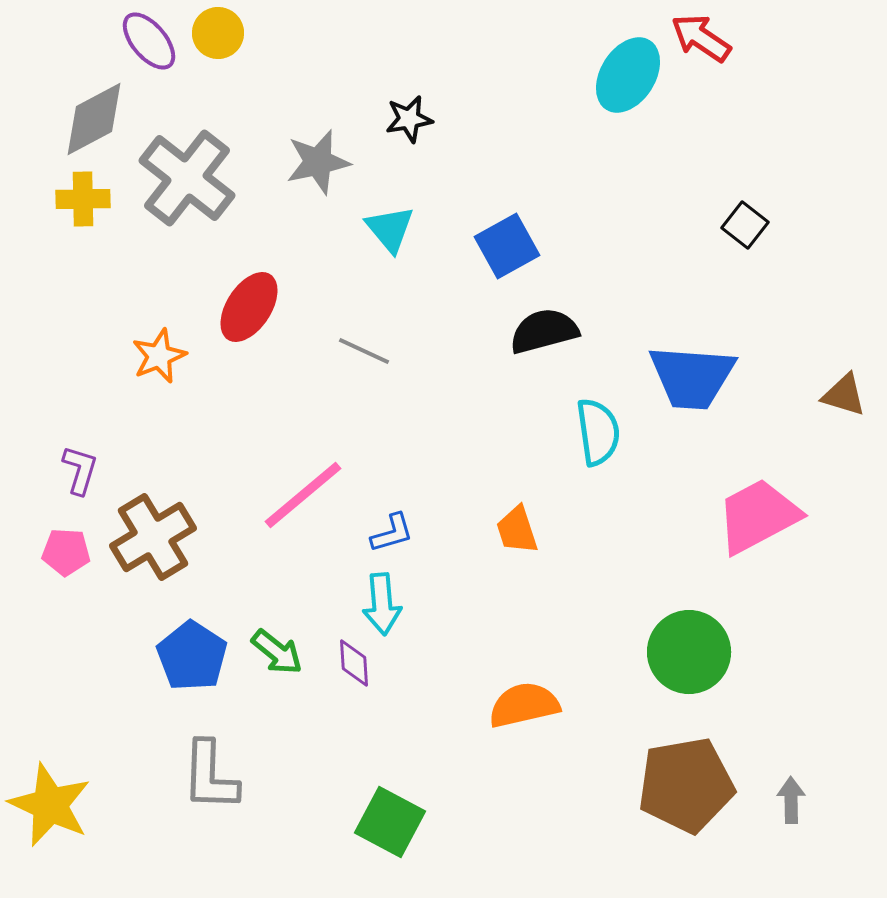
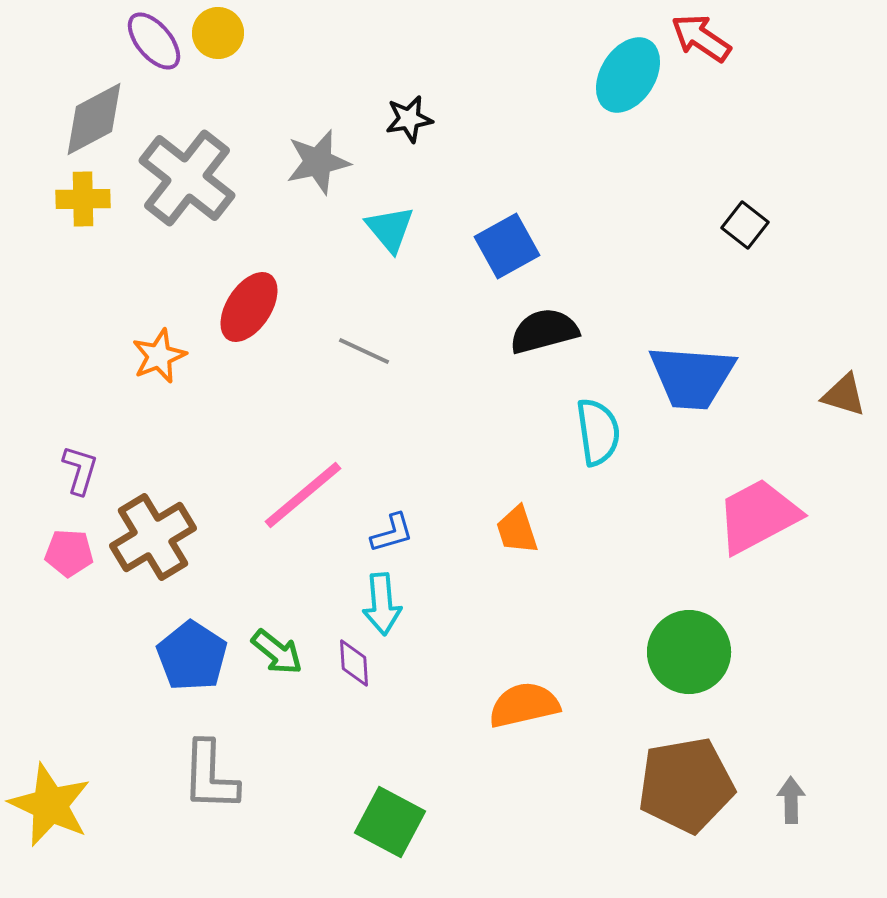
purple ellipse: moved 5 px right
pink pentagon: moved 3 px right, 1 px down
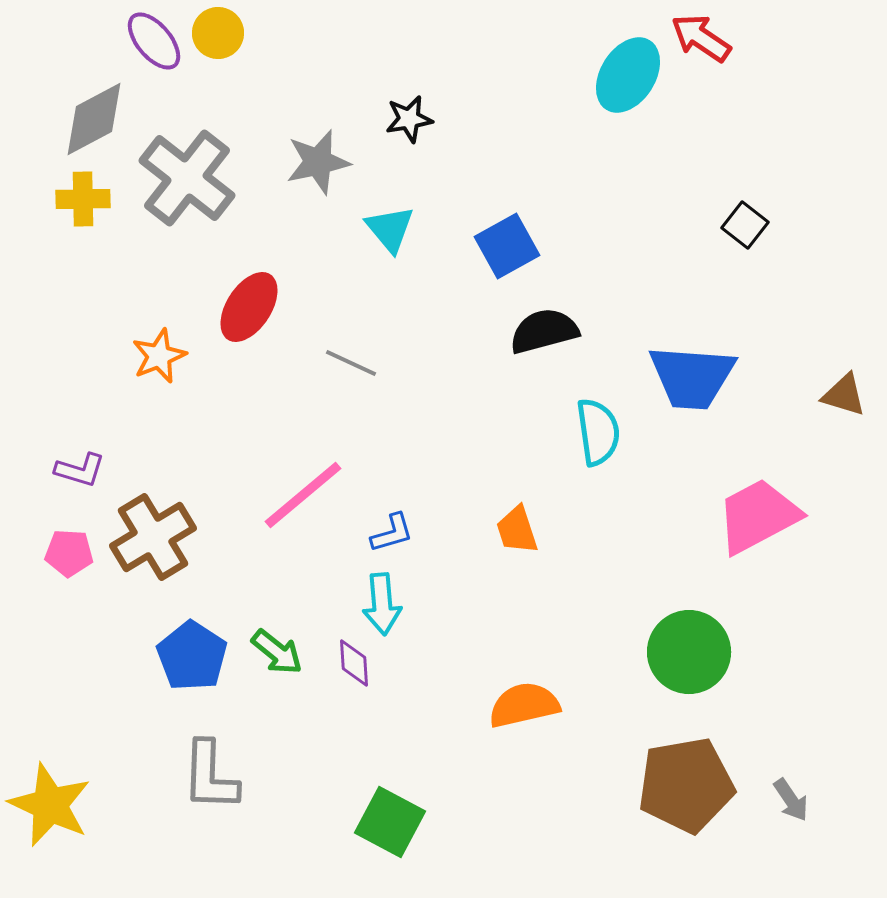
gray line: moved 13 px left, 12 px down
purple L-shape: rotated 90 degrees clockwise
gray arrow: rotated 147 degrees clockwise
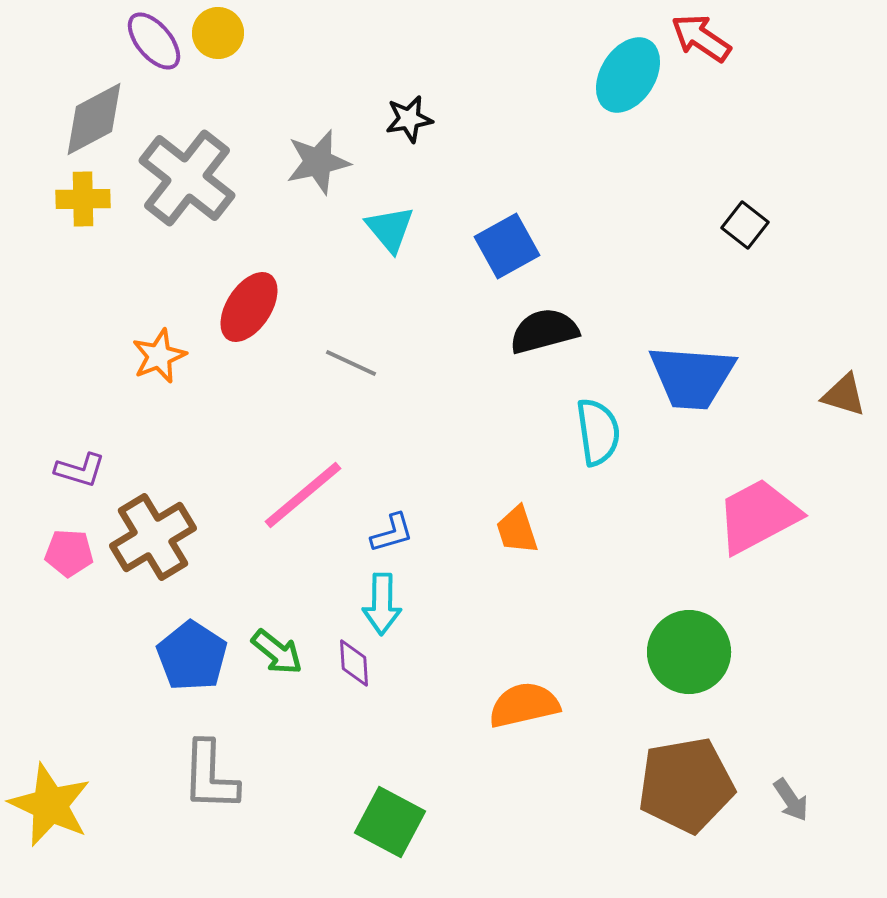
cyan arrow: rotated 6 degrees clockwise
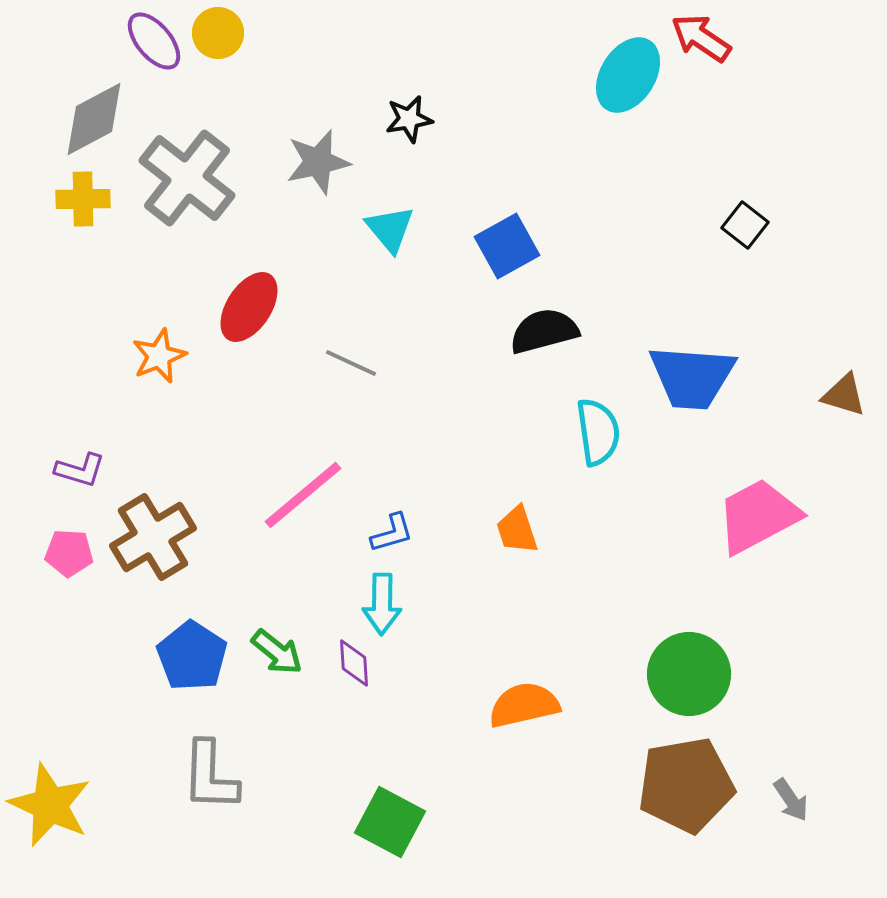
green circle: moved 22 px down
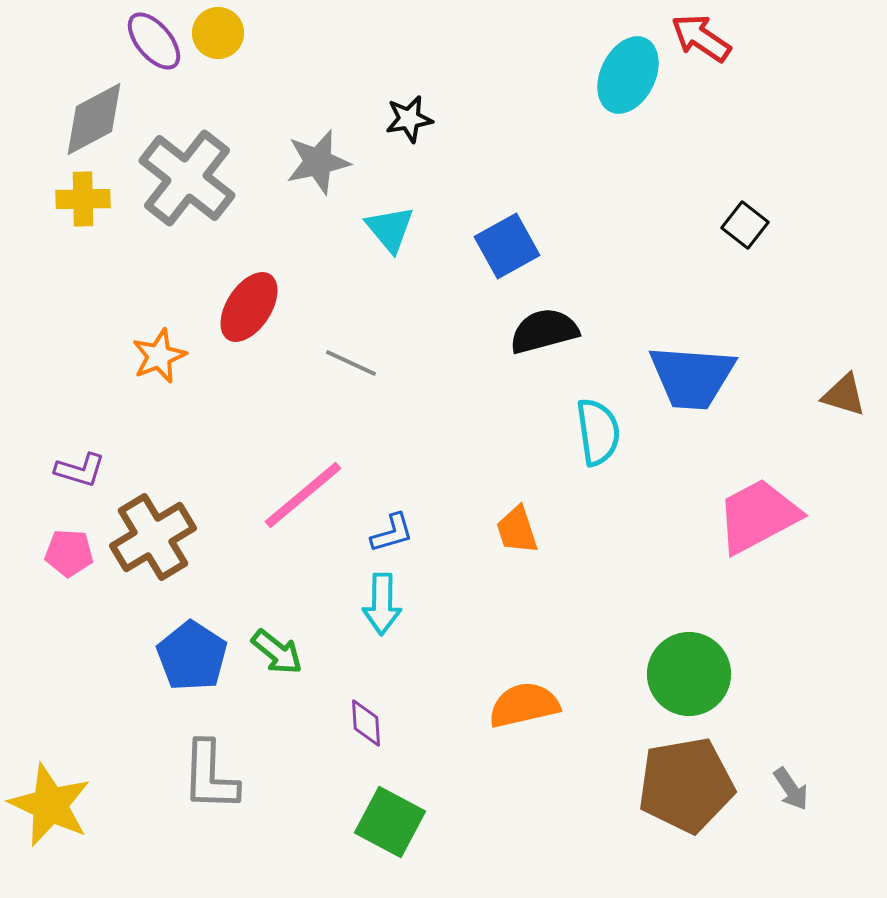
cyan ellipse: rotated 6 degrees counterclockwise
purple diamond: moved 12 px right, 60 px down
gray arrow: moved 11 px up
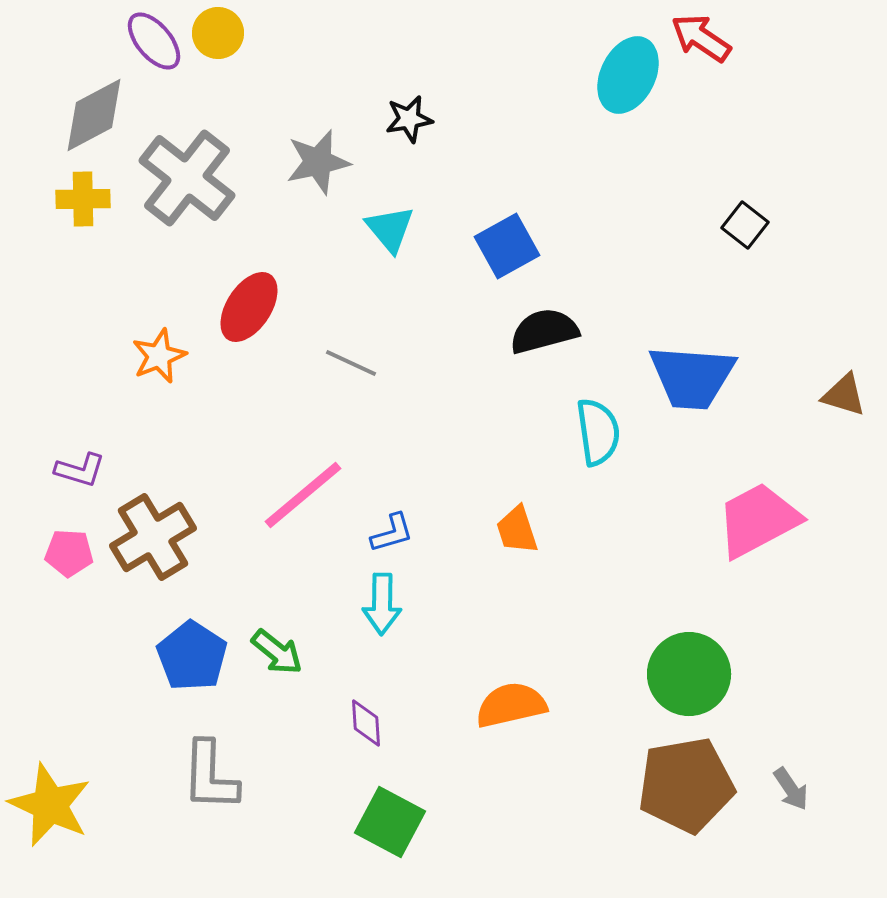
gray diamond: moved 4 px up
pink trapezoid: moved 4 px down
orange semicircle: moved 13 px left
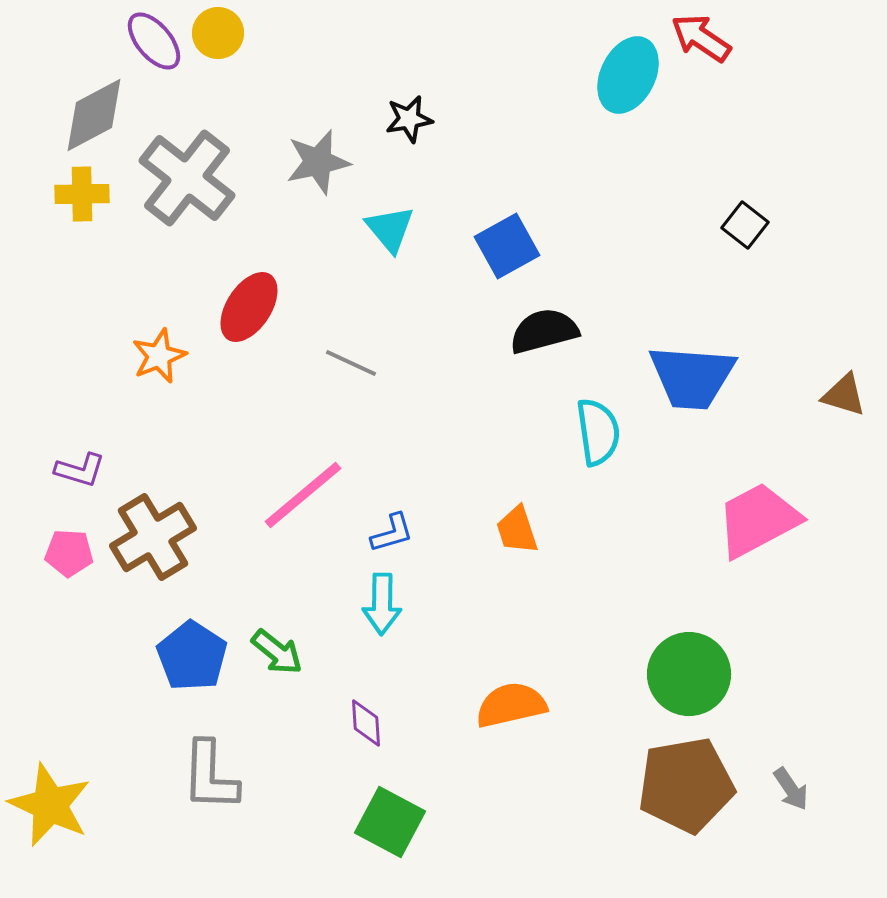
yellow cross: moved 1 px left, 5 px up
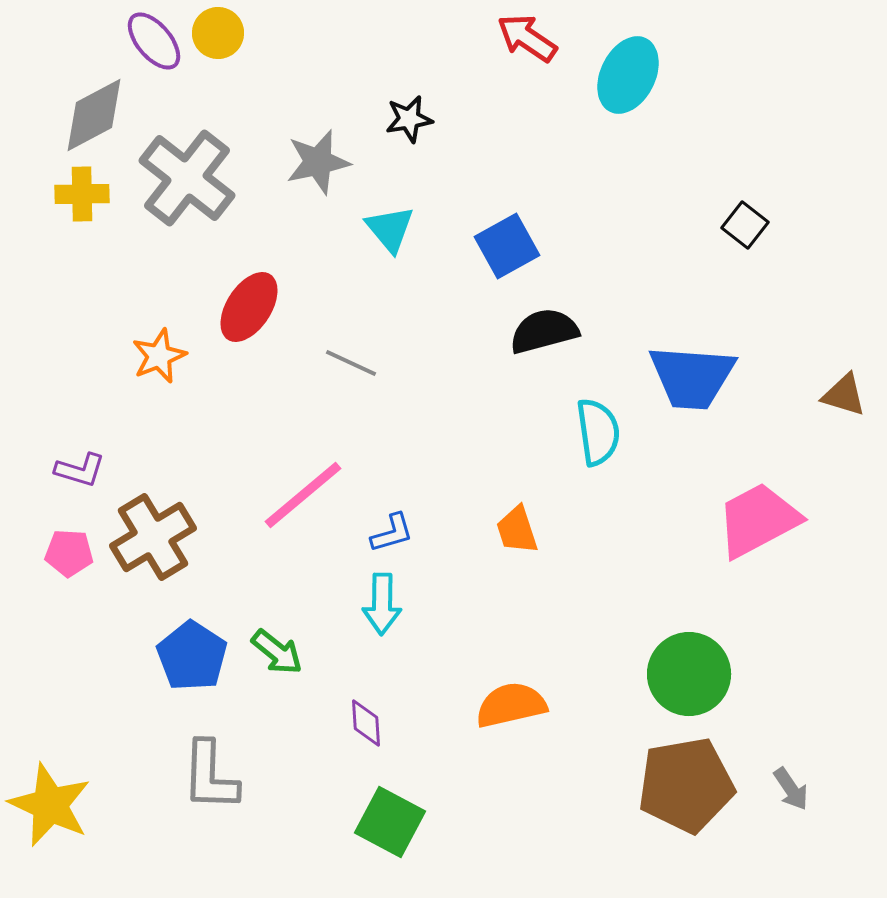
red arrow: moved 174 px left
